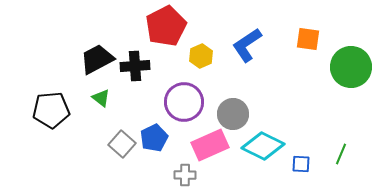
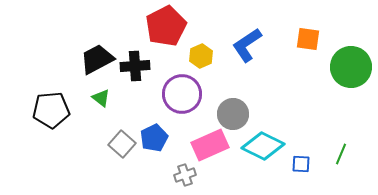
purple circle: moved 2 px left, 8 px up
gray cross: rotated 20 degrees counterclockwise
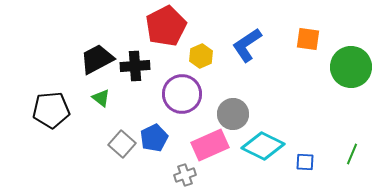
green line: moved 11 px right
blue square: moved 4 px right, 2 px up
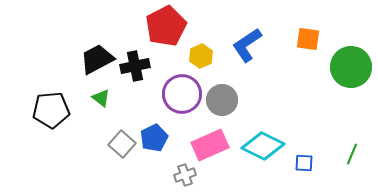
black cross: rotated 8 degrees counterclockwise
gray circle: moved 11 px left, 14 px up
blue square: moved 1 px left, 1 px down
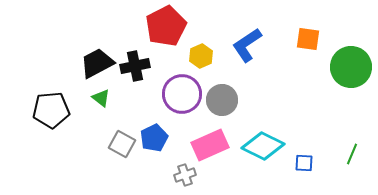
black trapezoid: moved 4 px down
gray square: rotated 12 degrees counterclockwise
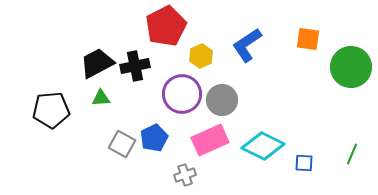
green triangle: rotated 42 degrees counterclockwise
pink rectangle: moved 5 px up
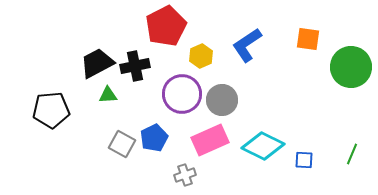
green triangle: moved 7 px right, 3 px up
blue square: moved 3 px up
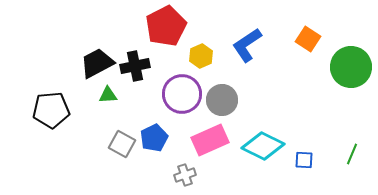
orange square: rotated 25 degrees clockwise
